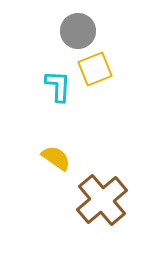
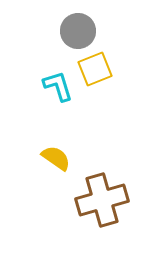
cyan L-shape: rotated 20 degrees counterclockwise
brown cross: rotated 24 degrees clockwise
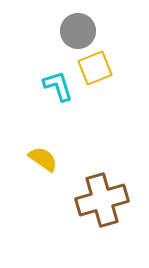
yellow square: moved 1 px up
yellow semicircle: moved 13 px left, 1 px down
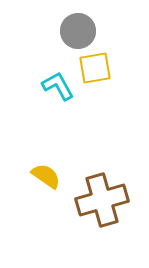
yellow square: rotated 12 degrees clockwise
cyan L-shape: rotated 12 degrees counterclockwise
yellow semicircle: moved 3 px right, 17 px down
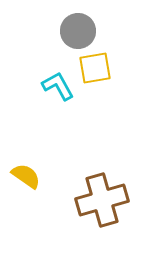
yellow semicircle: moved 20 px left
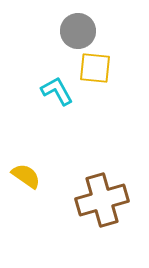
yellow square: rotated 16 degrees clockwise
cyan L-shape: moved 1 px left, 5 px down
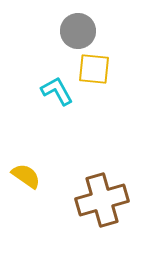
yellow square: moved 1 px left, 1 px down
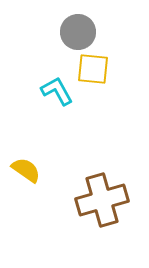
gray circle: moved 1 px down
yellow square: moved 1 px left
yellow semicircle: moved 6 px up
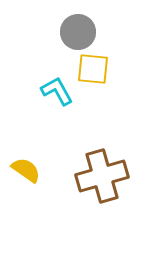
brown cross: moved 24 px up
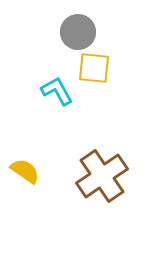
yellow square: moved 1 px right, 1 px up
yellow semicircle: moved 1 px left, 1 px down
brown cross: rotated 18 degrees counterclockwise
